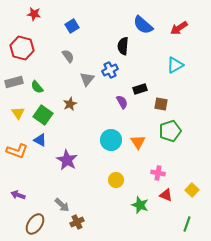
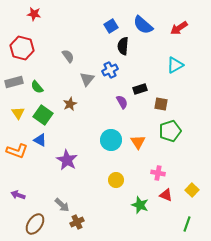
blue square: moved 39 px right
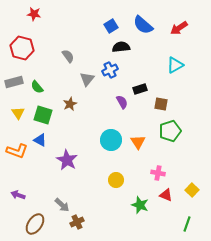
black semicircle: moved 2 px left, 1 px down; rotated 78 degrees clockwise
green square: rotated 18 degrees counterclockwise
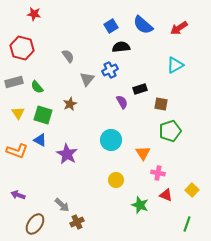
orange triangle: moved 5 px right, 11 px down
purple star: moved 6 px up
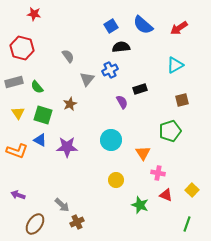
brown square: moved 21 px right, 4 px up; rotated 24 degrees counterclockwise
purple star: moved 7 px up; rotated 30 degrees counterclockwise
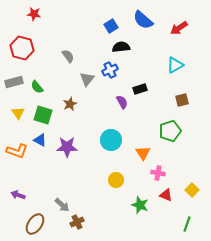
blue semicircle: moved 5 px up
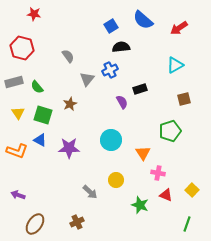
brown square: moved 2 px right, 1 px up
purple star: moved 2 px right, 1 px down
gray arrow: moved 28 px right, 13 px up
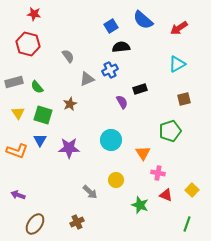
red hexagon: moved 6 px right, 4 px up
cyan triangle: moved 2 px right, 1 px up
gray triangle: rotated 28 degrees clockwise
blue triangle: rotated 32 degrees clockwise
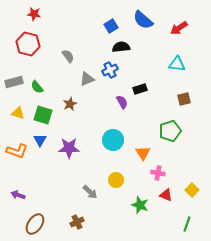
cyan triangle: rotated 36 degrees clockwise
yellow triangle: rotated 40 degrees counterclockwise
cyan circle: moved 2 px right
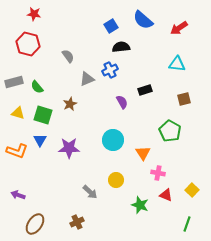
black rectangle: moved 5 px right, 1 px down
green pentagon: rotated 25 degrees counterclockwise
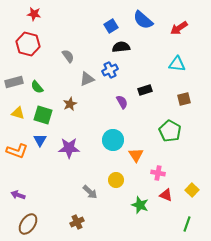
orange triangle: moved 7 px left, 2 px down
brown ellipse: moved 7 px left
